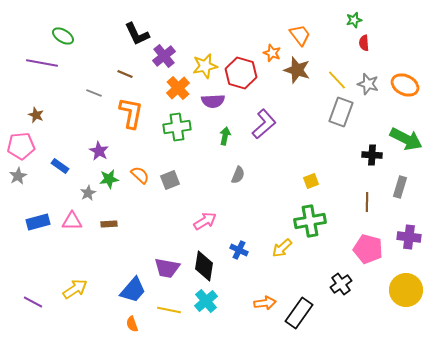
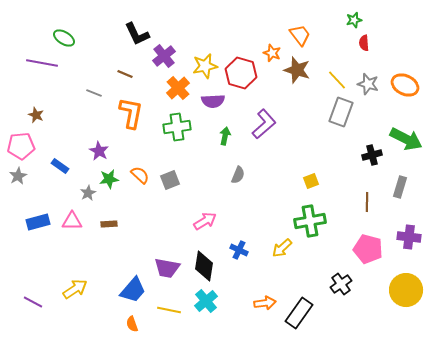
green ellipse at (63, 36): moved 1 px right, 2 px down
black cross at (372, 155): rotated 18 degrees counterclockwise
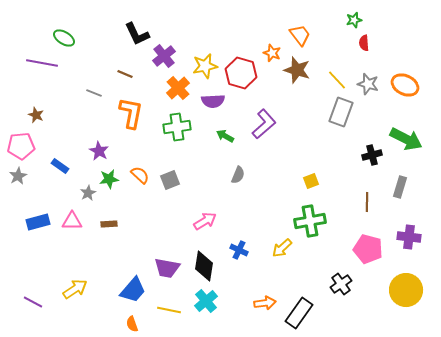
green arrow at (225, 136): rotated 72 degrees counterclockwise
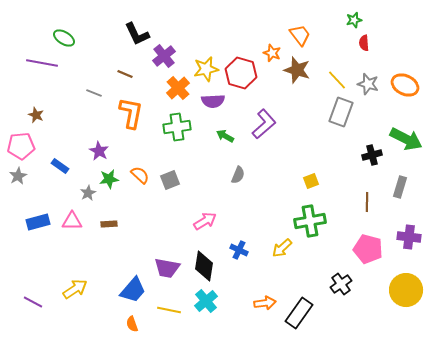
yellow star at (205, 66): moved 1 px right, 3 px down
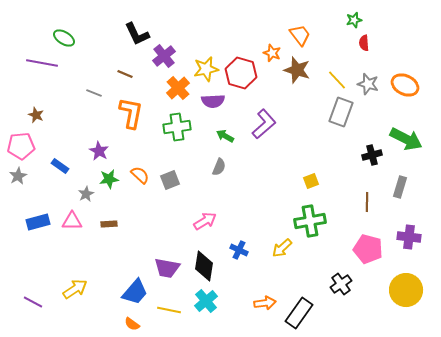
gray semicircle at (238, 175): moved 19 px left, 8 px up
gray star at (88, 193): moved 2 px left, 1 px down
blue trapezoid at (133, 290): moved 2 px right, 2 px down
orange semicircle at (132, 324): rotated 35 degrees counterclockwise
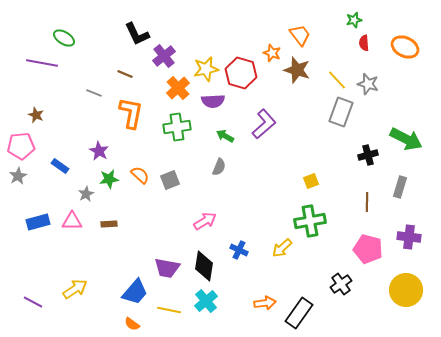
orange ellipse at (405, 85): moved 38 px up
black cross at (372, 155): moved 4 px left
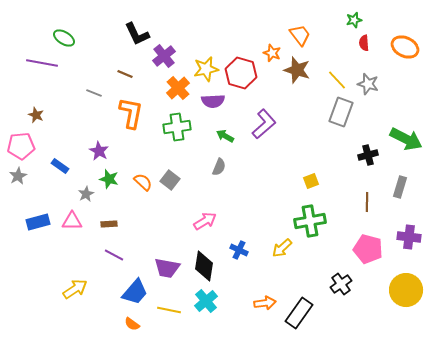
orange semicircle at (140, 175): moved 3 px right, 7 px down
green star at (109, 179): rotated 24 degrees clockwise
gray square at (170, 180): rotated 30 degrees counterclockwise
purple line at (33, 302): moved 81 px right, 47 px up
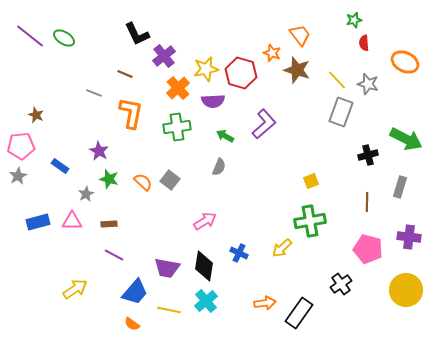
orange ellipse at (405, 47): moved 15 px down
purple line at (42, 63): moved 12 px left, 27 px up; rotated 28 degrees clockwise
blue cross at (239, 250): moved 3 px down
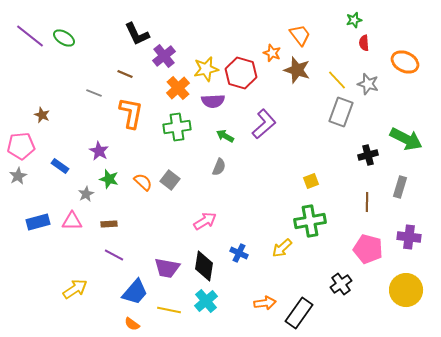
brown star at (36, 115): moved 6 px right
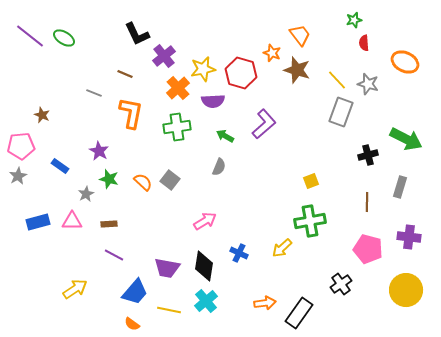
yellow star at (206, 69): moved 3 px left
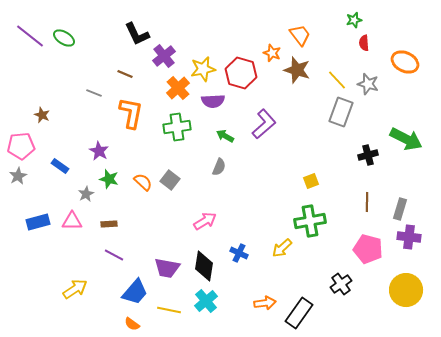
gray rectangle at (400, 187): moved 22 px down
